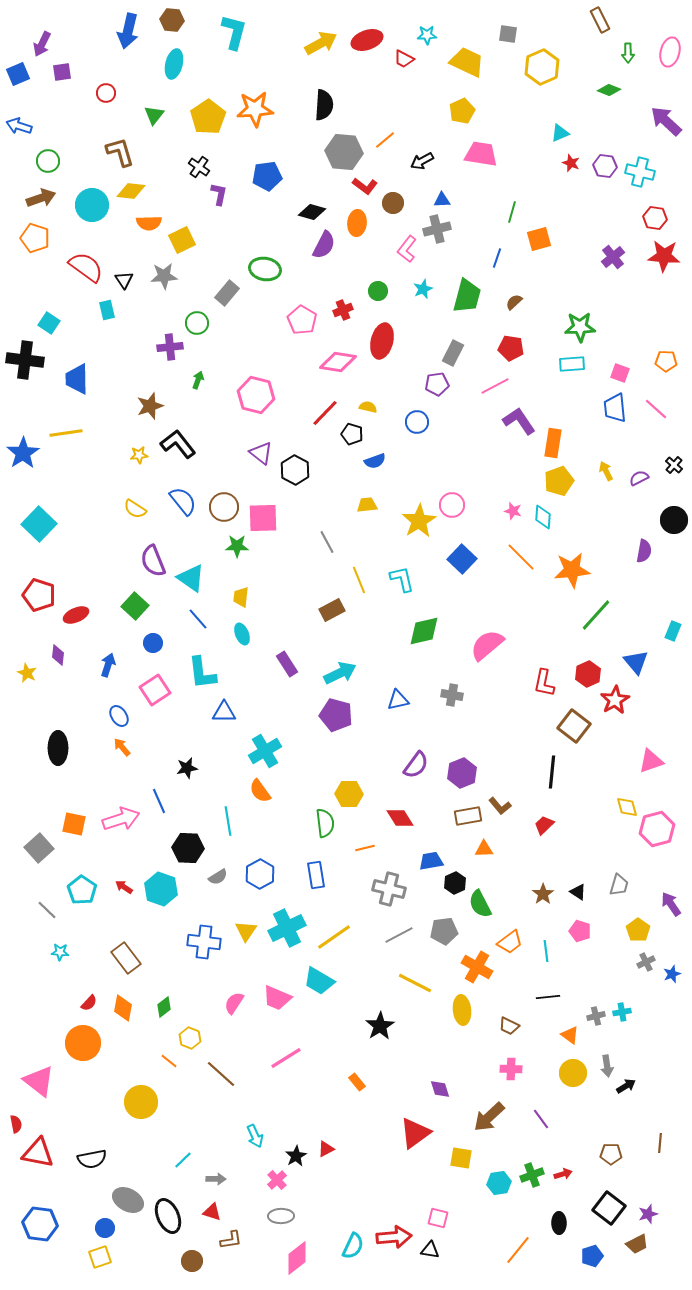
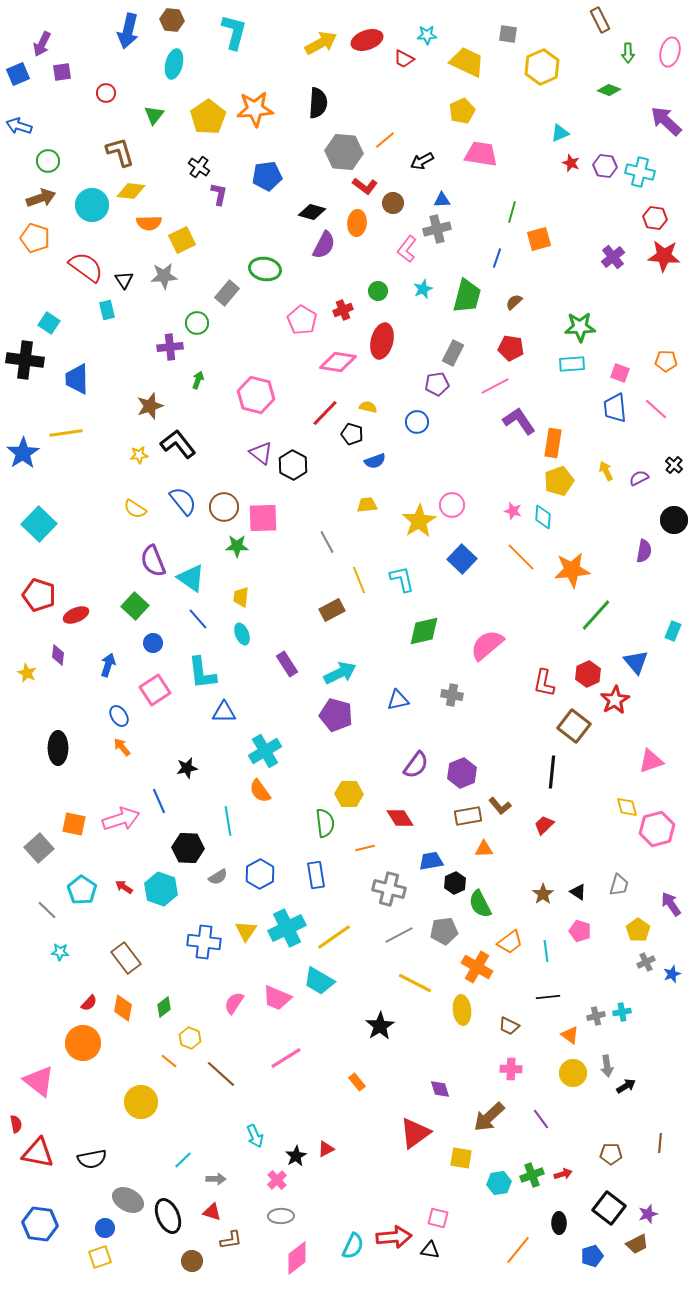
black semicircle at (324, 105): moved 6 px left, 2 px up
black hexagon at (295, 470): moved 2 px left, 5 px up
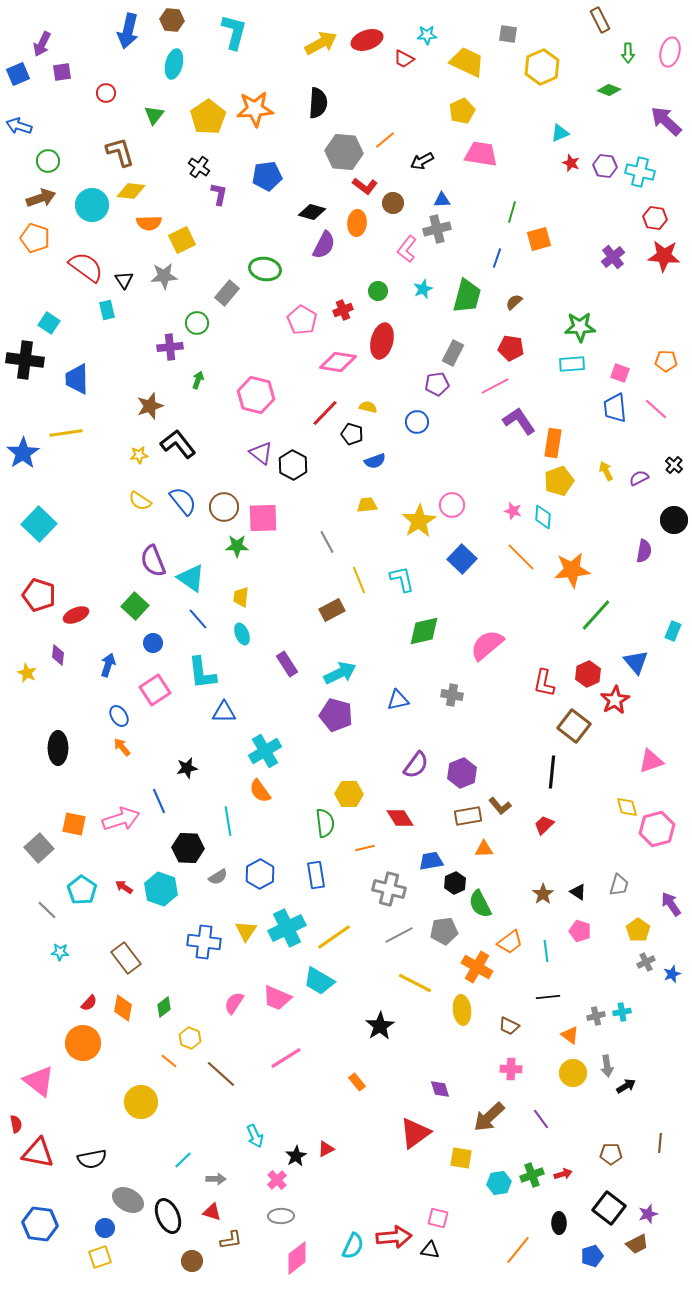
yellow semicircle at (135, 509): moved 5 px right, 8 px up
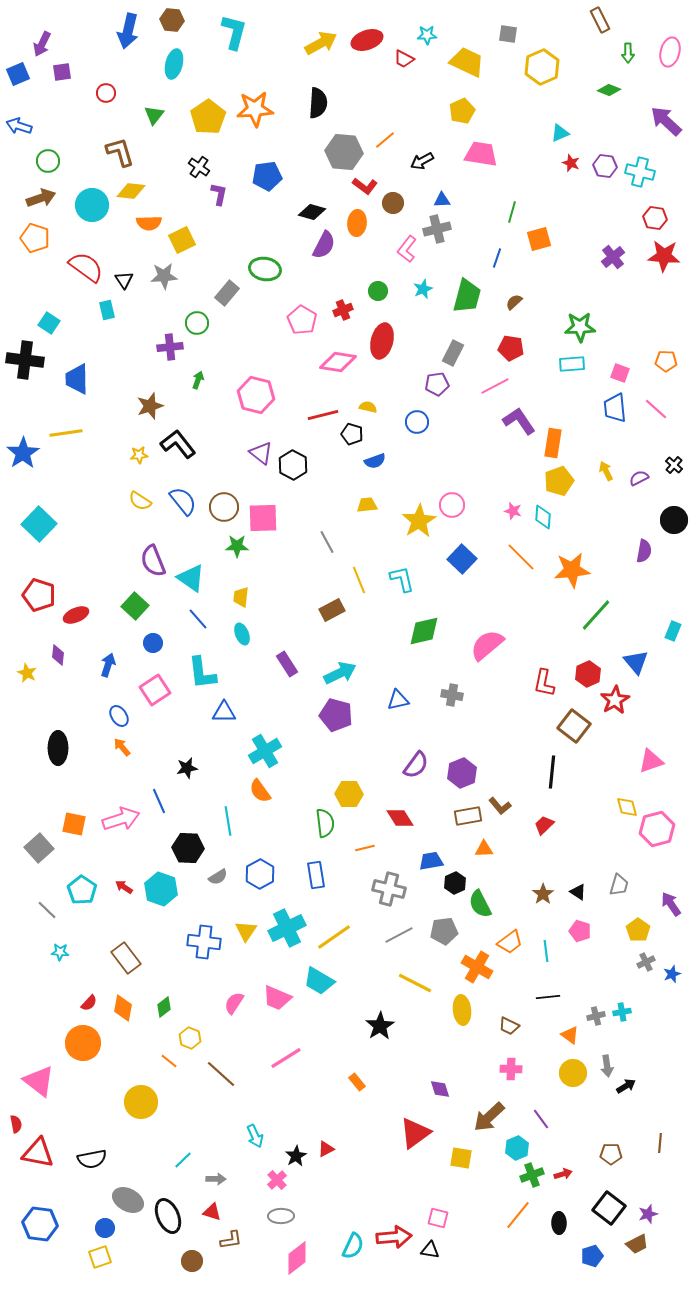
red line at (325, 413): moved 2 px left, 2 px down; rotated 32 degrees clockwise
cyan hexagon at (499, 1183): moved 18 px right, 35 px up; rotated 15 degrees counterclockwise
orange line at (518, 1250): moved 35 px up
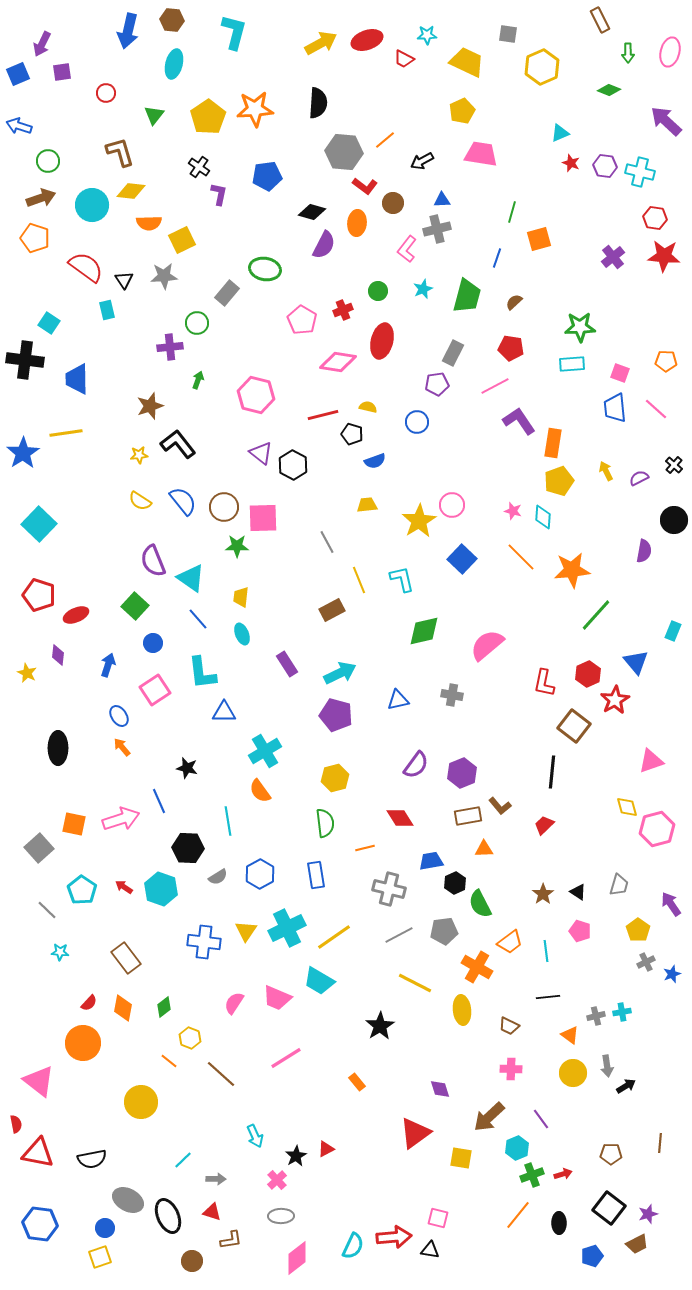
black star at (187, 768): rotated 25 degrees clockwise
yellow hexagon at (349, 794): moved 14 px left, 16 px up; rotated 16 degrees counterclockwise
